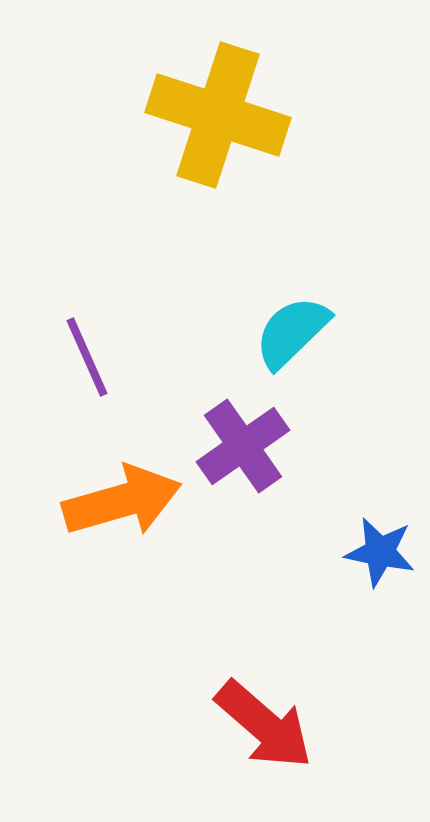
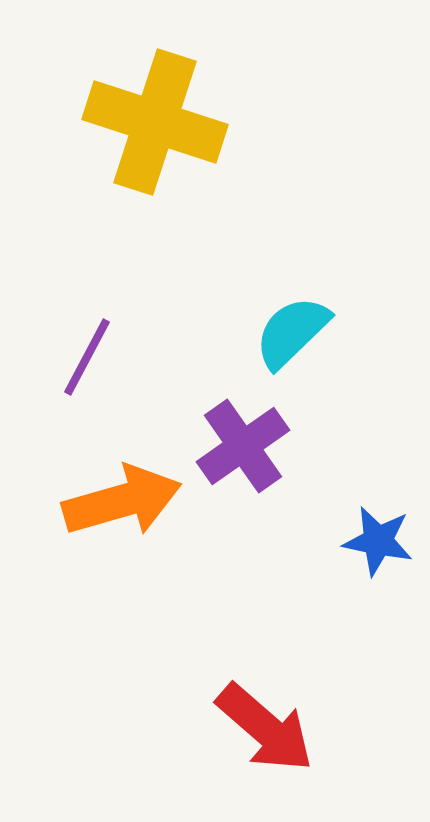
yellow cross: moved 63 px left, 7 px down
purple line: rotated 52 degrees clockwise
blue star: moved 2 px left, 11 px up
red arrow: moved 1 px right, 3 px down
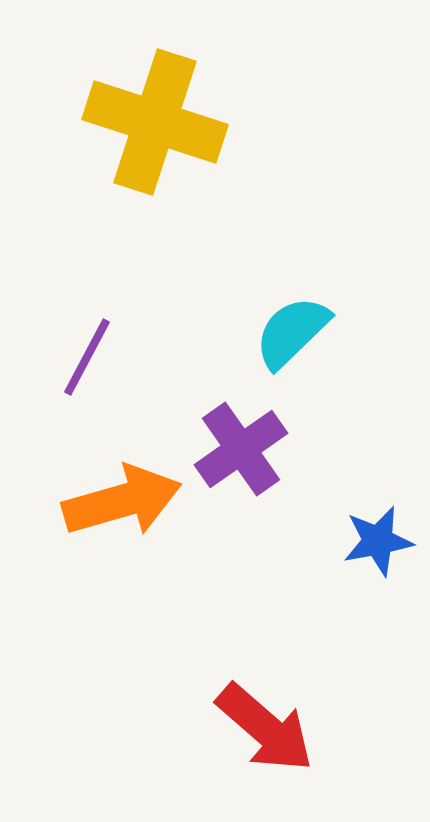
purple cross: moved 2 px left, 3 px down
blue star: rotated 22 degrees counterclockwise
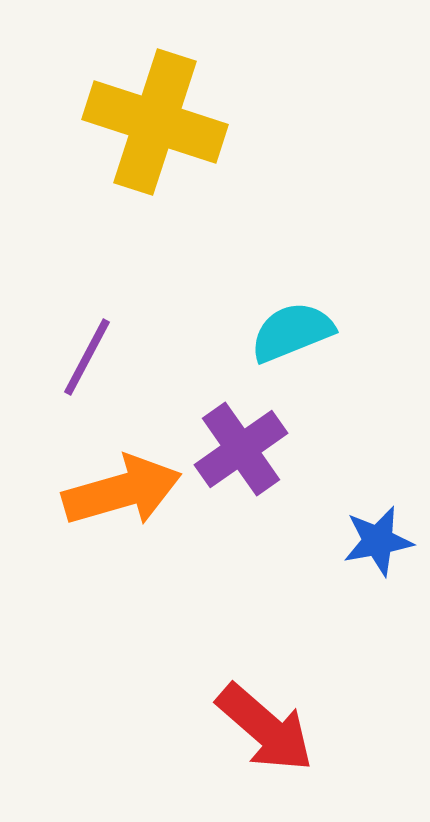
cyan semicircle: rotated 22 degrees clockwise
orange arrow: moved 10 px up
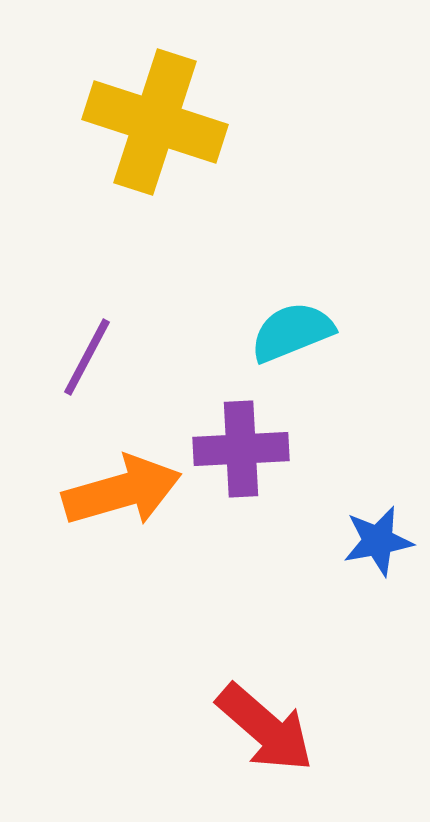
purple cross: rotated 32 degrees clockwise
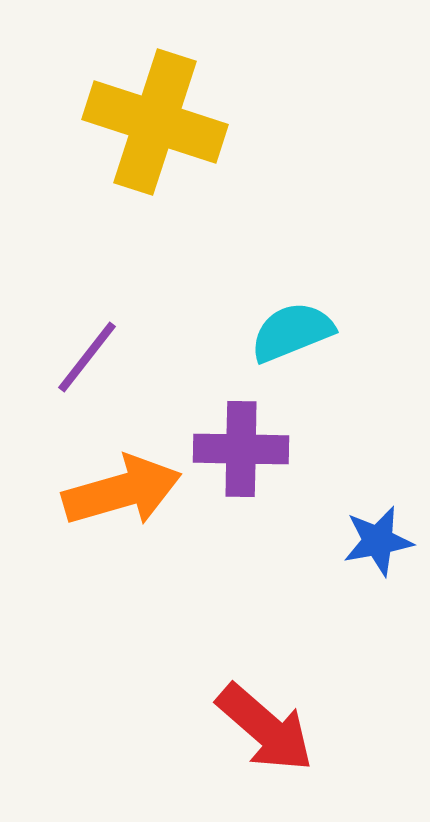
purple line: rotated 10 degrees clockwise
purple cross: rotated 4 degrees clockwise
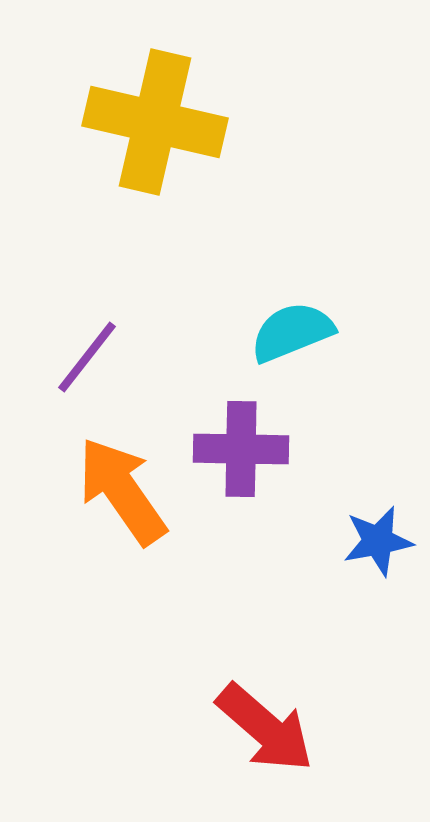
yellow cross: rotated 5 degrees counterclockwise
orange arrow: rotated 109 degrees counterclockwise
